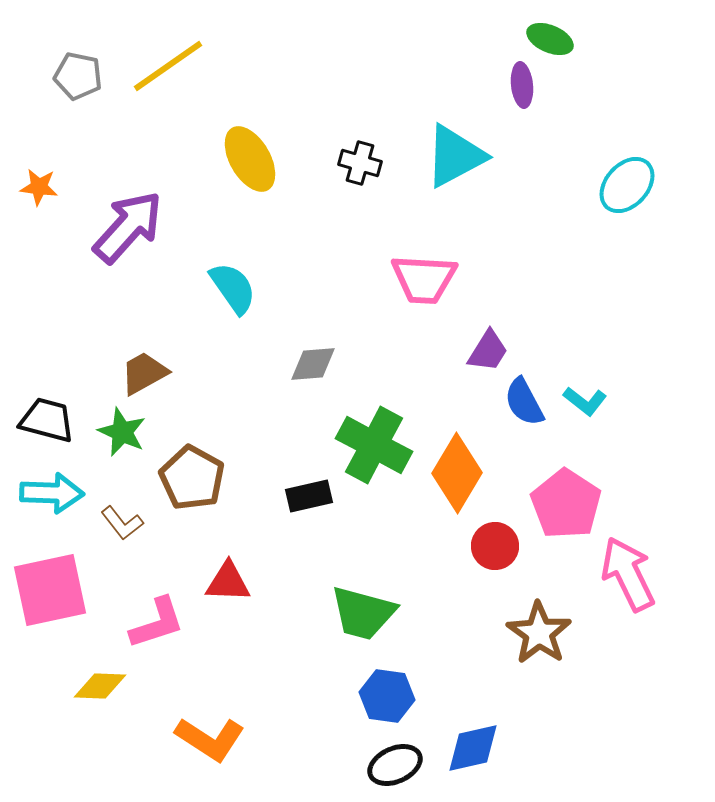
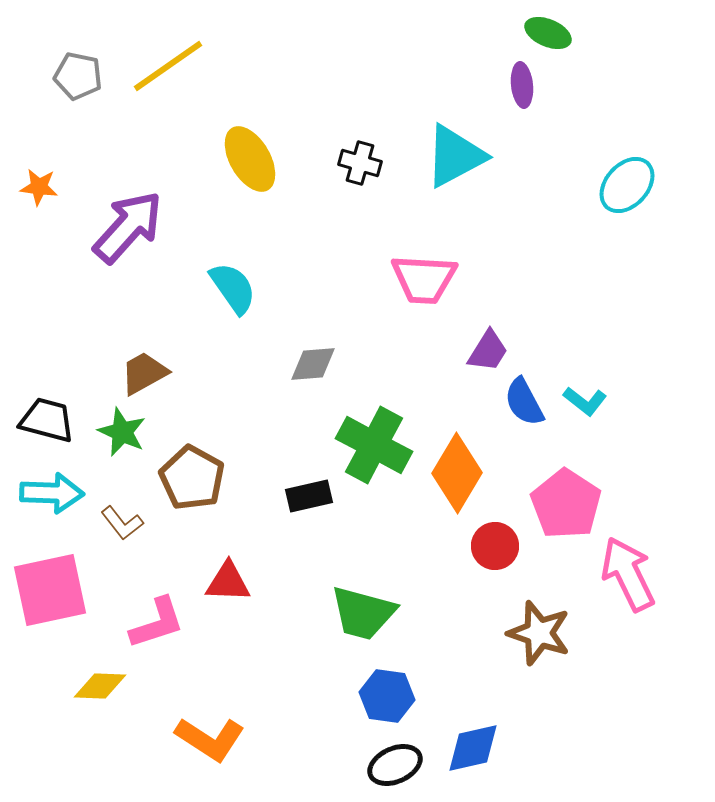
green ellipse: moved 2 px left, 6 px up
brown star: rotated 16 degrees counterclockwise
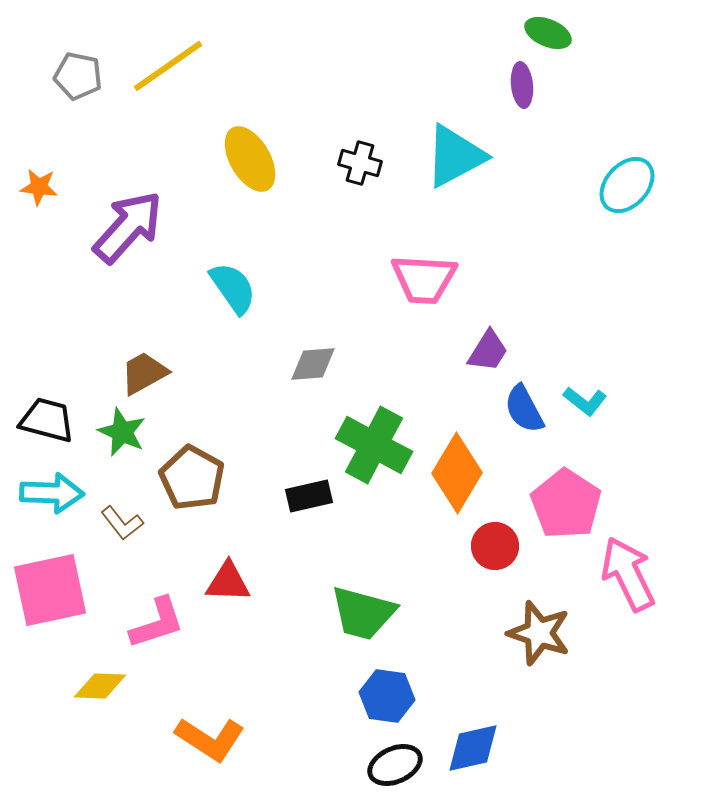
blue semicircle: moved 7 px down
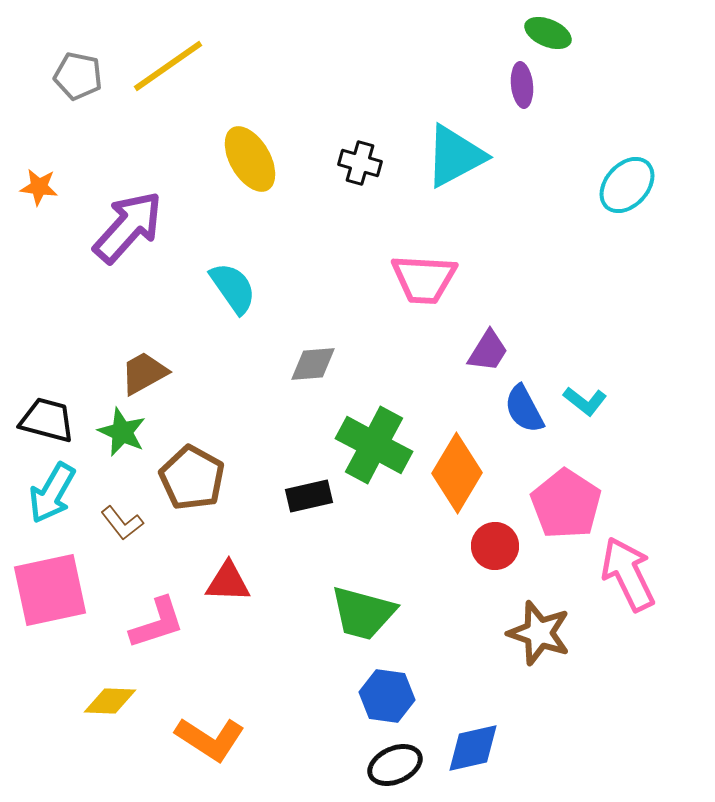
cyan arrow: rotated 118 degrees clockwise
yellow diamond: moved 10 px right, 15 px down
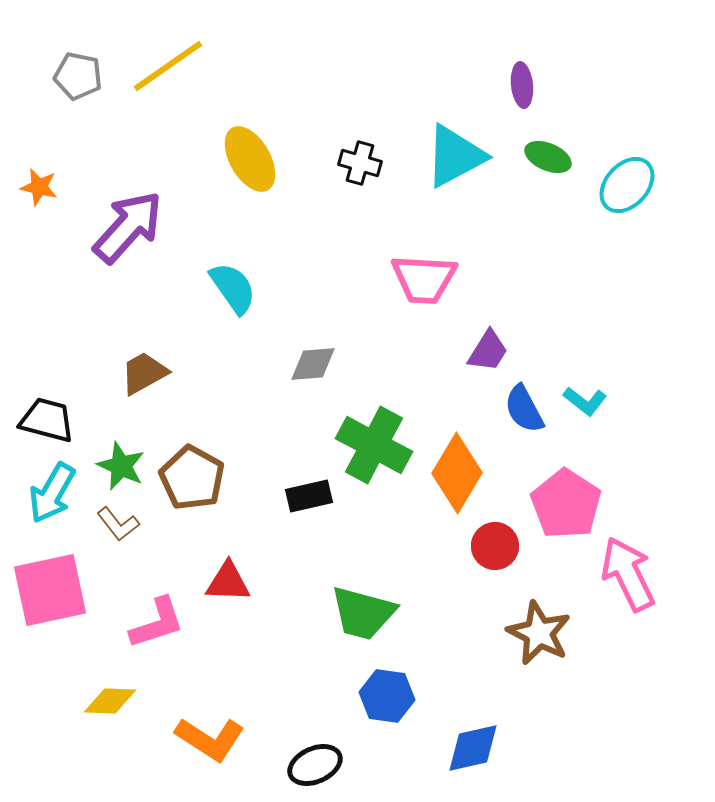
green ellipse: moved 124 px down
orange star: rotated 6 degrees clockwise
green star: moved 1 px left, 34 px down
brown L-shape: moved 4 px left, 1 px down
brown star: rotated 8 degrees clockwise
black ellipse: moved 80 px left
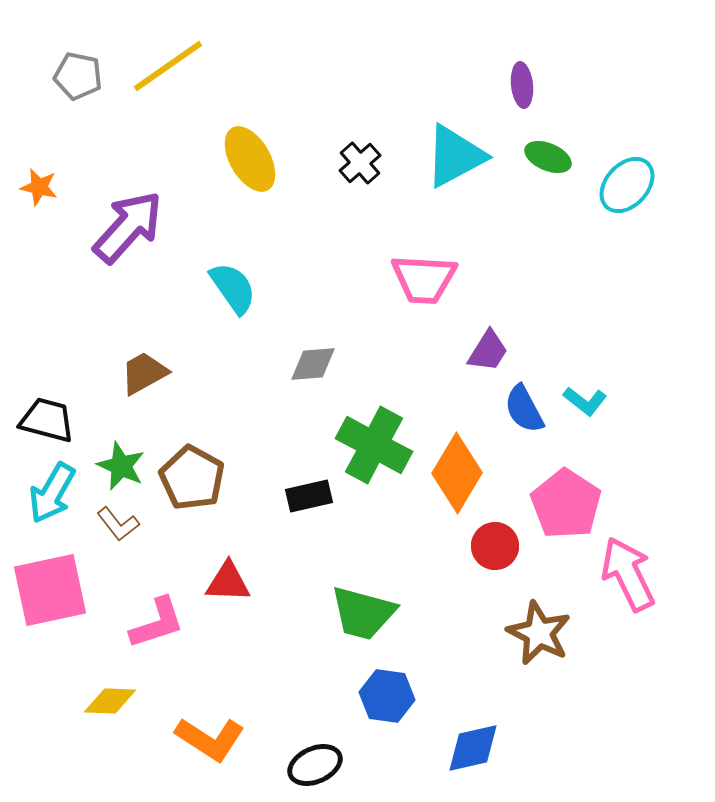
black cross: rotated 33 degrees clockwise
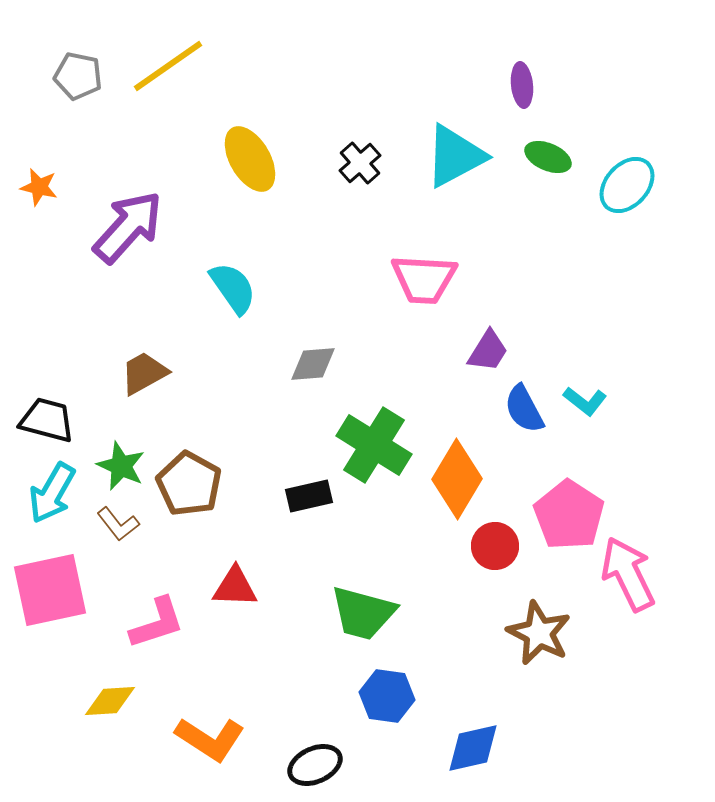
green cross: rotated 4 degrees clockwise
orange diamond: moved 6 px down
brown pentagon: moved 3 px left, 6 px down
pink pentagon: moved 3 px right, 11 px down
red triangle: moved 7 px right, 5 px down
yellow diamond: rotated 6 degrees counterclockwise
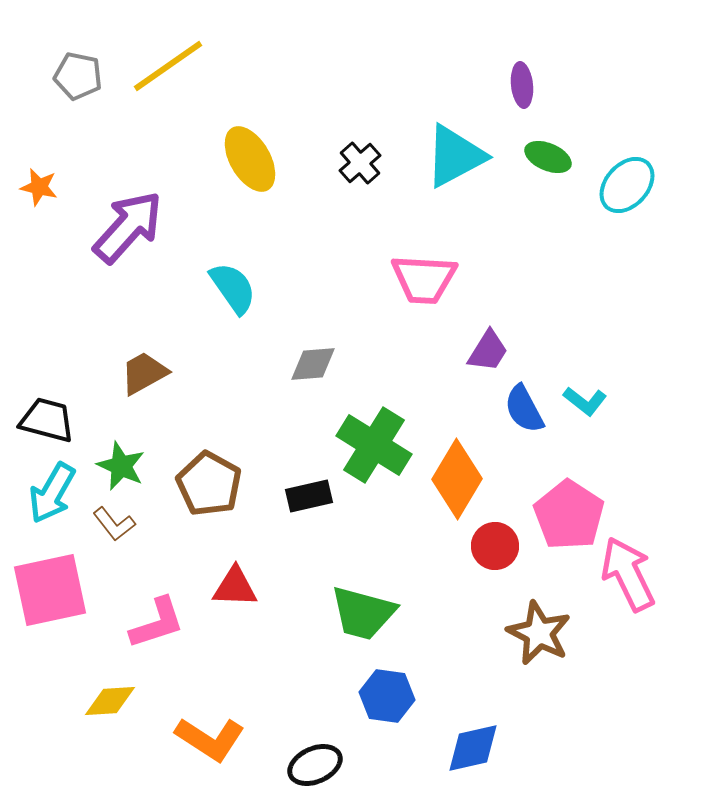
brown pentagon: moved 20 px right
brown L-shape: moved 4 px left
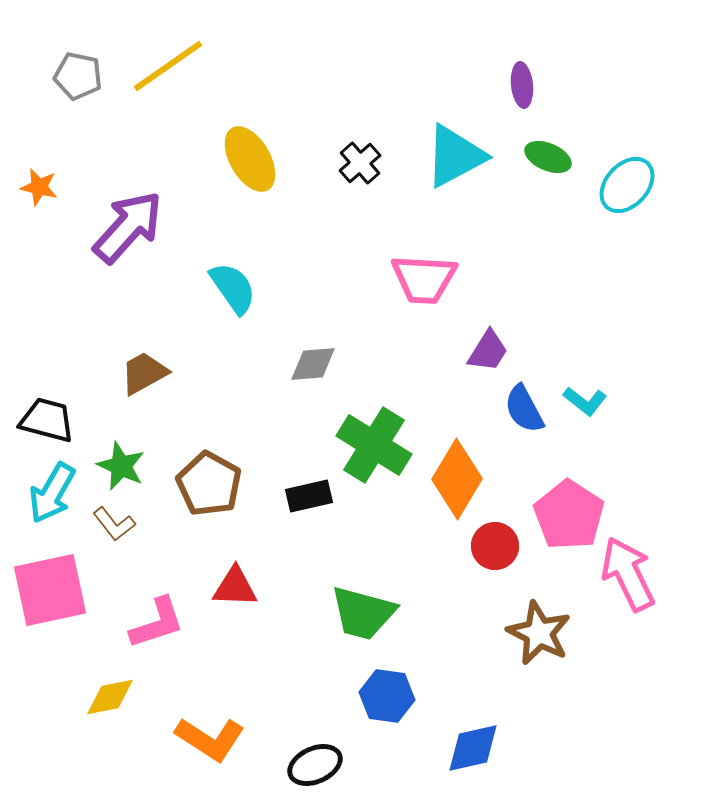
yellow diamond: moved 4 px up; rotated 8 degrees counterclockwise
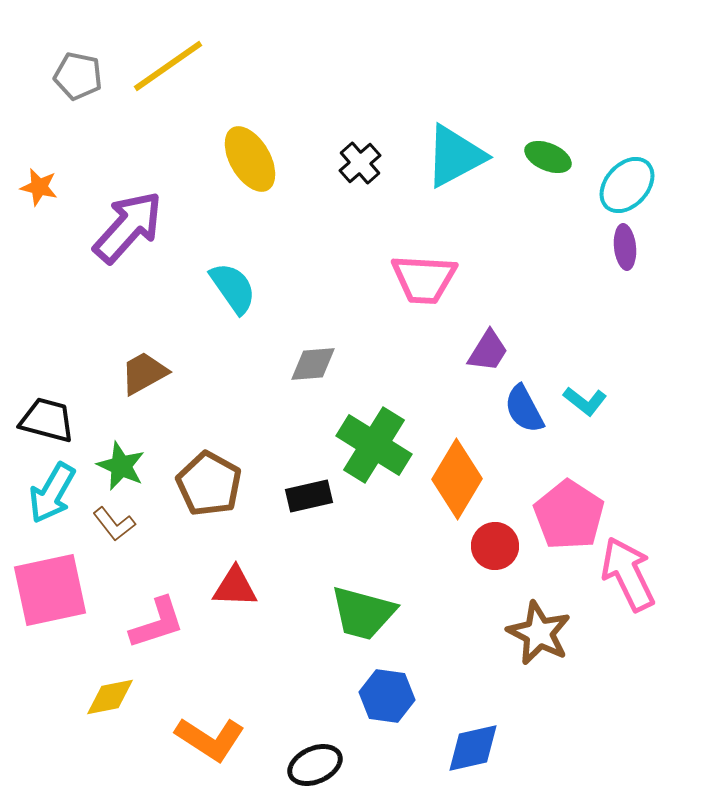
purple ellipse: moved 103 px right, 162 px down
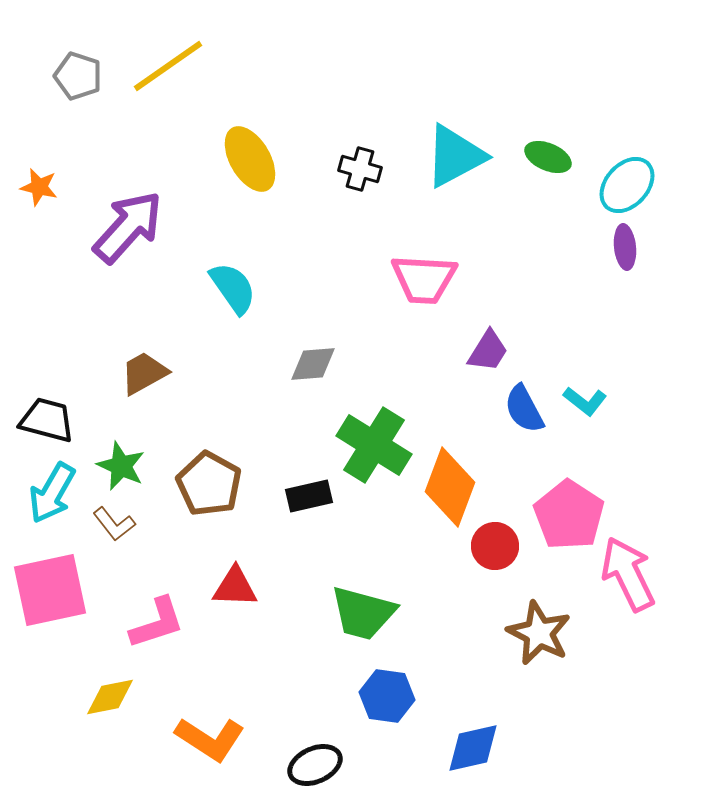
gray pentagon: rotated 6 degrees clockwise
black cross: moved 6 px down; rotated 33 degrees counterclockwise
orange diamond: moved 7 px left, 8 px down; rotated 10 degrees counterclockwise
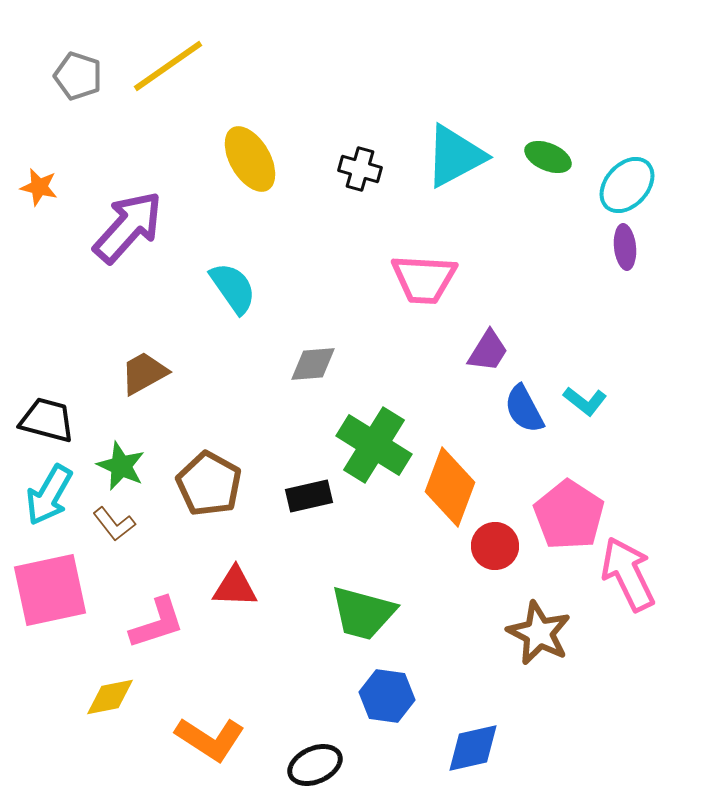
cyan arrow: moved 3 px left, 2 px down
